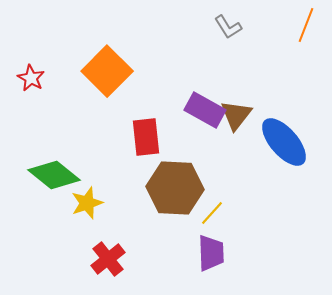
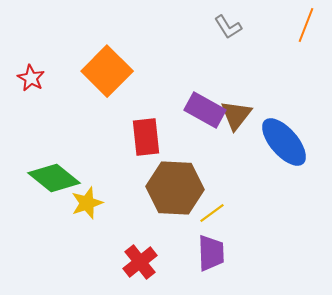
green diamond: moved 3 px down
yellow line: rotated 12 degrees clockwise
red cross: moved 32 px right, 3 px down
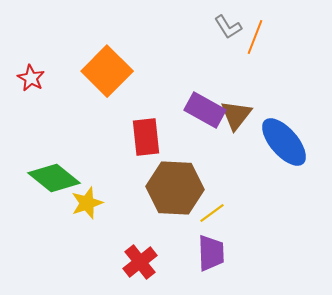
orange line: moved 51 px left, 12 px down
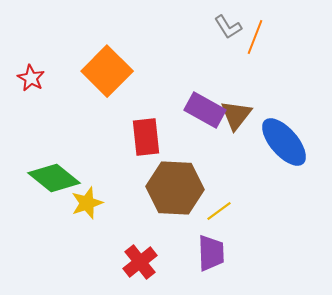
yellow line: moved 7 px right, 2 px up
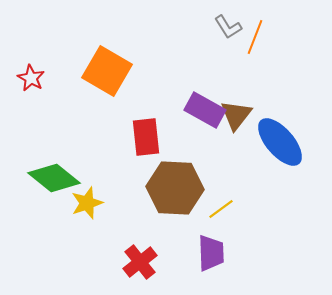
orange square: rotated 15 degrees counterclockwise
blue ellipse: moved 4 px left
yellow line: moved 2 px right, 2 px up
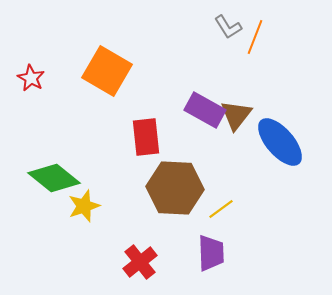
yellow star: moved 3 px left, 3 px down
